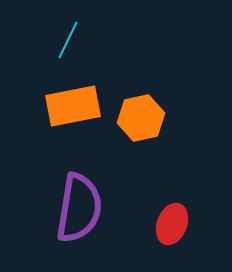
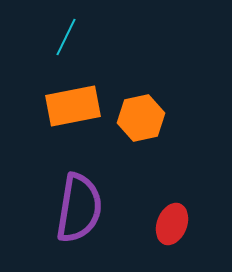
cyan line: moved 2 px left, 3 px up
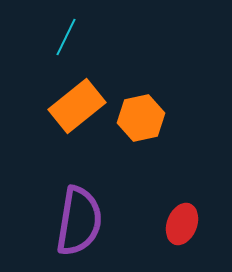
orange rectangle: moved 4 px right; rotated 28 degrees counterclockwise
purple semicircle: moved 13 px down
red ellipse: moved 10 px right
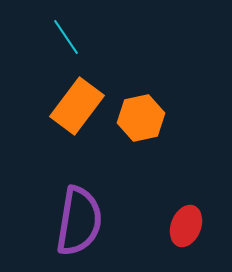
cyan line: rotated 60 degrees counterclockwise
orange rectangle: rotated 14 degrees counterclockwise
red ellipse: moved 4 px right, 2 px down
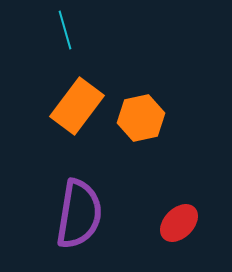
cyan line: moved 1 px left, 7 px up; rotated 18 degrees clockwise
purple semicircle: moved 7 px up
red ellipse: moved 7 px left, 3 px up; rotated 24 degrees clockwise
